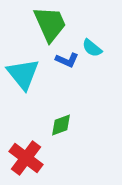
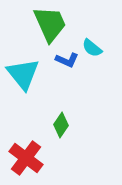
green diamond: rotated 35 degrees counterclockwise
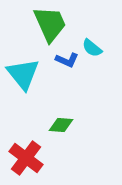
green diamond: rotated 60 degrees clockwise
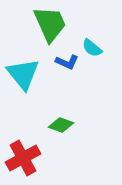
blue L-shape: moved 2 px down
green diamond: rotated 15 degrees clockwise
red cross: moved 3 px left; rotated 24 degrees clockwise
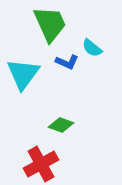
cyan triangle: rotated 15 degrees clockwise
red cross: moved 18 px right, 6 px down
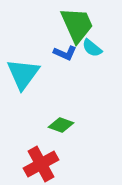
green trapezoid: moved 27 px right, 1 px down
blue L-shape: moved 2 px left, 9 px up
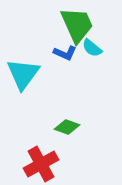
green diamond: moved 6 px right, 2 px down
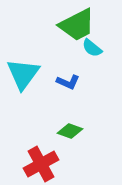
green trapezoid: rotated 87 degrees clockwise
blue L-shape: moved 3 px right, 29 px down
green diamond: moved 3 px right, 4 px down
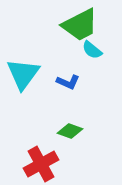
green trapezoid: moved 3 px right
cyan semicircle: moved 2 px down
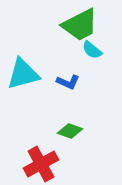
cyan triangle: rotated 39 degrees clockwise
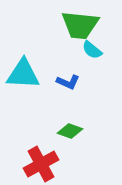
green trapezoid: rotated 33 degrees clockwise
cyan triangle: rotated 18 degrees clockwise
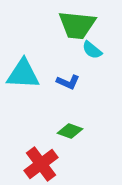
green trapezoid: moved 3 px left
red cross: rotated 8 degrees counterclockwise
